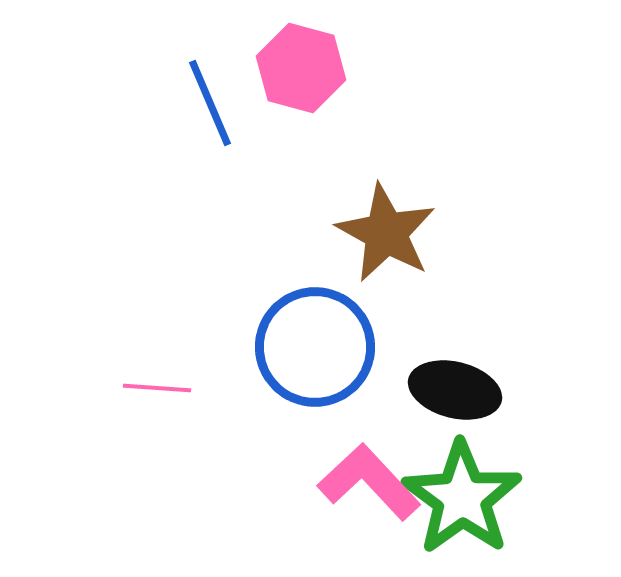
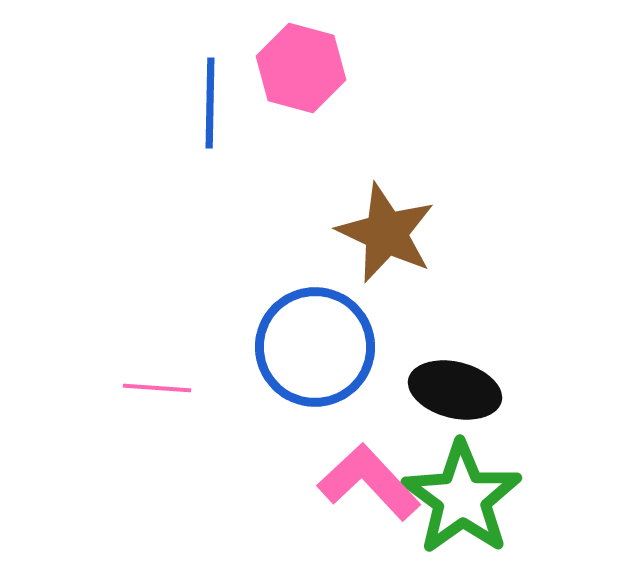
blue line: rotated 24 degrees clockwise
brown star: rotated 4 degrees counterclockwise
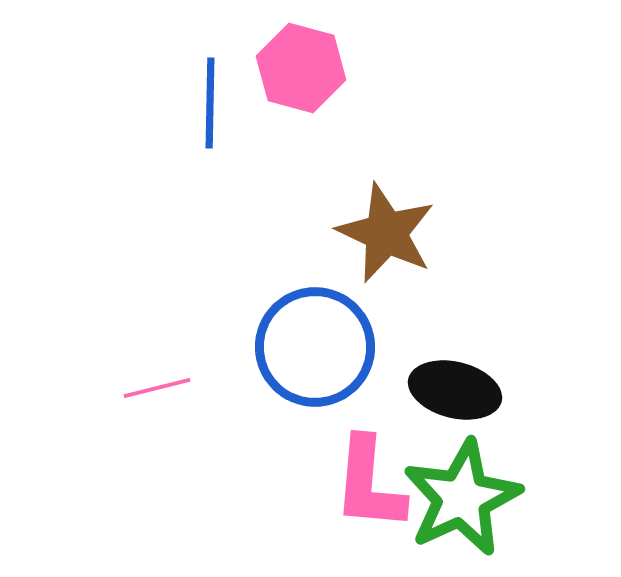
pink line: rotated 18 degrees counterclockwise
pink L-shape: moved 2 px down; rotated 132 degrees counterclockwise
green star: rotated 11 degrees clockwise
